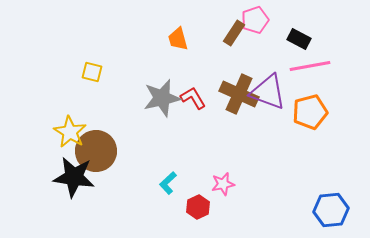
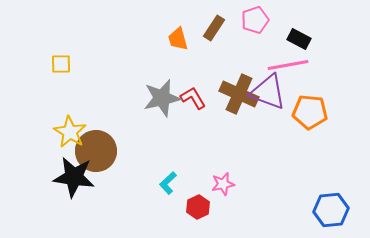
brown rectangle: moved 20 px left, 5 px up
pink line: moved 22 px left, 1 px up
yellow square: moved 31 px left, 8 px up; rotated 15 degrees counterclockwise
orange pentagon: rotated 20 degrees clockwise
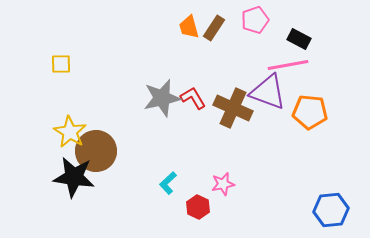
orange trapezoid: moved 11 px right, 12 px up
brown cross: moved 6 px left, 14 px down
red hexagon: rotated 10 degrees counterclockwise
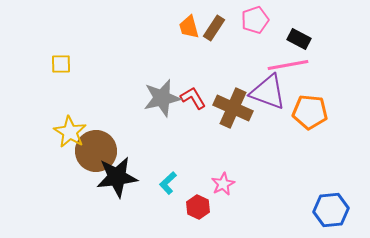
black star: moved 43 px right; rotated 15 degrees counterclockwise
pink star: rotated 15 degrees counterclockwise
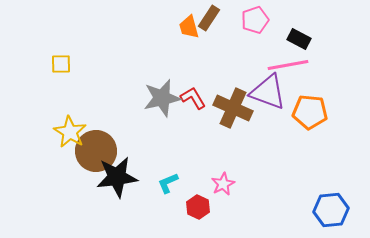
brown rectangle: moved 5 px left, 10 px up
cyan L-shape: rotated 20 degrees clockwise
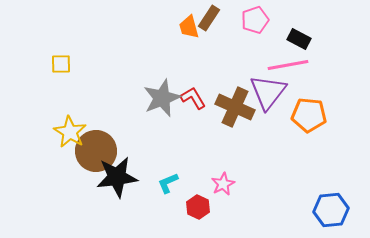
purple triangle: rotated 48 degrees clockwise
gray star: rotated 9 degrees counterclockwise
brown cross: moved 2 px right, 1 px up
orange pentagon: moved 1 px left, 3 px down
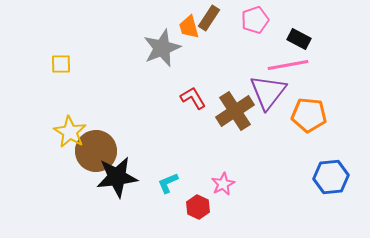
gray star: moved 50 px up
brown cross: moved 4 px down; rotated 33 degrees clockwise
blue hexagon: moved 33 px up
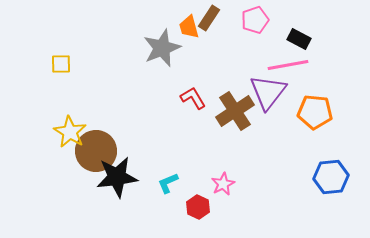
orange pentagon: moved 6 px right, 3 px up
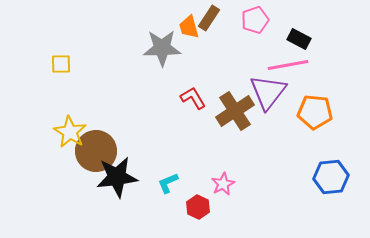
gray star: rotated 21 degrees clockwise
